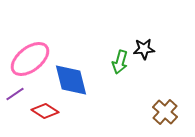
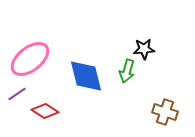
green arrow: moved 7 px right, 9 px down
blue diamond: moved 15 px right, 4 px up
purple line: moved 2 px right
brown cross: rotated 25 degrees counterclockwise
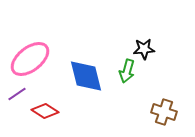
brown cross: moved 1 px left
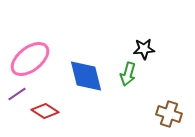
green arrow: moved 1 px right, 3 px down
brown cross: moved 5 px right, 2 px down
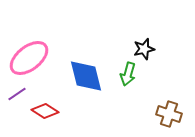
black star: rotated 10 degrees counterclockwise
pink ellipse: moved 1 px left, 1 px up
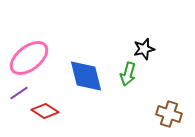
purple line: moved 2 px right, 1 px up
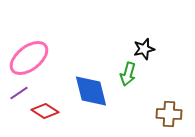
blue diamond: moved 5 px right, 15 px down
brown cross: rotated 15 degrees counterclockwise
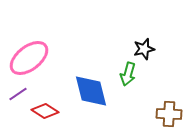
purple line: moved 1 px left, 1 px down
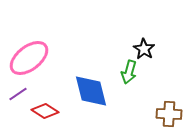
black star: rotated 25 degrees counterclockwise
green arrow: moved 1 px right, 2 px up
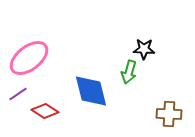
black star: rotated 30 degrees counterclockwise
